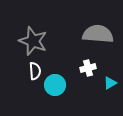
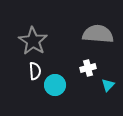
gray star: rotated 12 degrees clockwise
cyan triangle: moved 2 px left, 2 px down; rotated 16 degrees counterclockwise
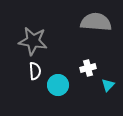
gray semicircle: moved 2 px left, 12 px up
gray star: rotated 24 degrees counterclockwise
cyan circle: moved 3 px right
